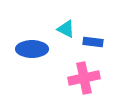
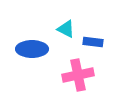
pink cross: moved 6 px left, 3 px up
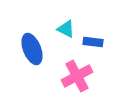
blue ellipse: rotated 68 degrees clockwise
pink cross: moved 1 px left, 1 px down; rotated 16 degrees counterclockwise
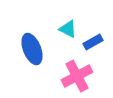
cyan triangle: moved 2 px right
blue rectangle: rotated 36 degrees counterclockwise
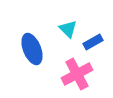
cyan triangle: rotated 18 degrees clockwise
pink cross: moved 2 px up
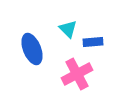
blue rectangle: rotated 24 degrees clockwise
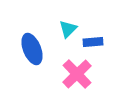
cyan triangle: rotated 30 degrees clockwise
pink cross: rotated 16 degrees counterclockwise
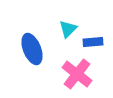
pink cross: rotated 8 degrees counterclockwise
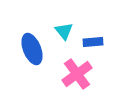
cyan triangle: moved 4 px left, 2 px down; rotated 24 degrees counterclockwise
pink cross: rotated 16 degrees clockwise
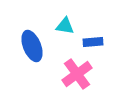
cyan triangle: moved 1 px right, 5 px up; rotated 42 degrees counterclockwise
blue ellipse: moved 3 px up
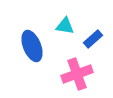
blue rectangle: moved 3 px up; rotated 36 degrees counterclockwise
pink cross: rotated 16 degrees clockwise
